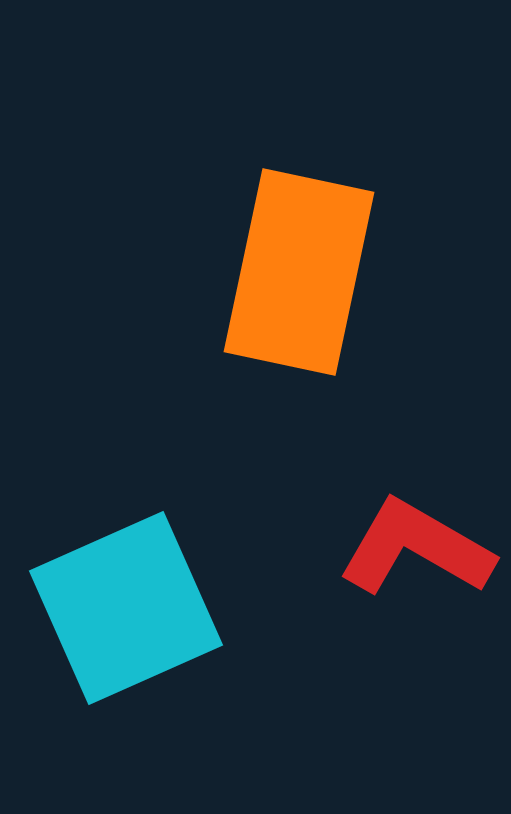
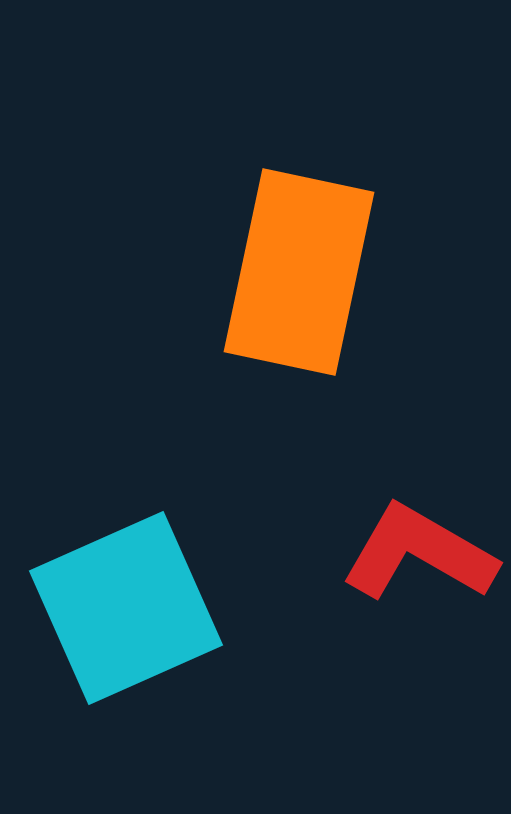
red L-shape: moved 3 px right, 5 px down
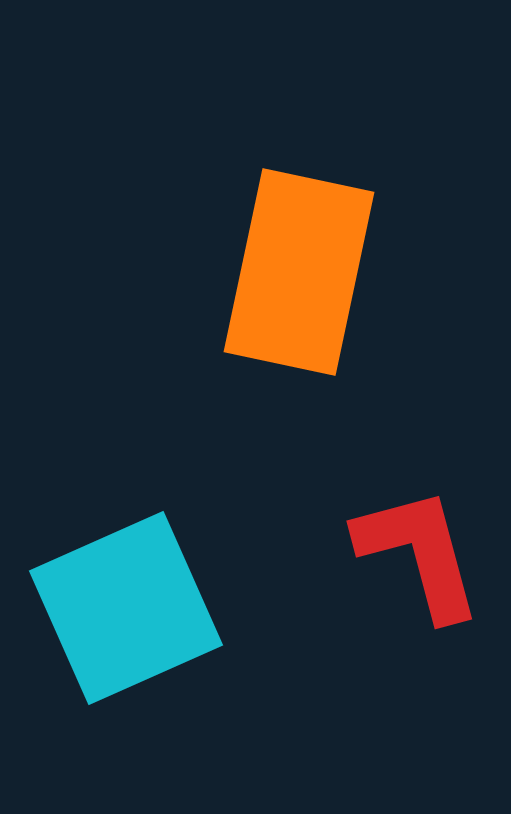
red L-shape: rotated 45 degrees clockwise
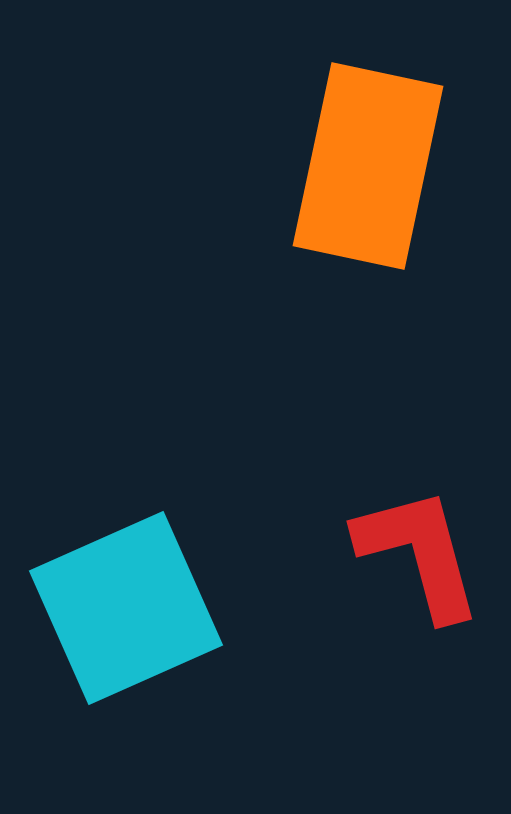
orange rectangle: moved 69 px right, 106 px up
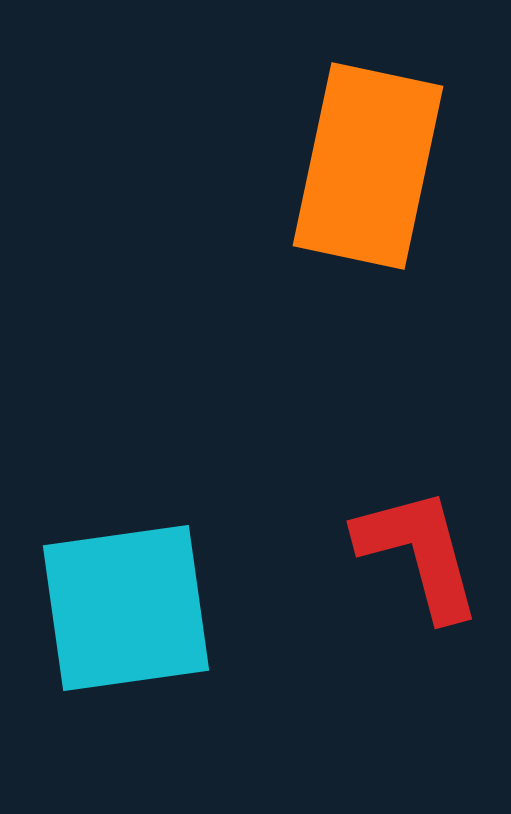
cyan square: rotated 16 degrees clockwise
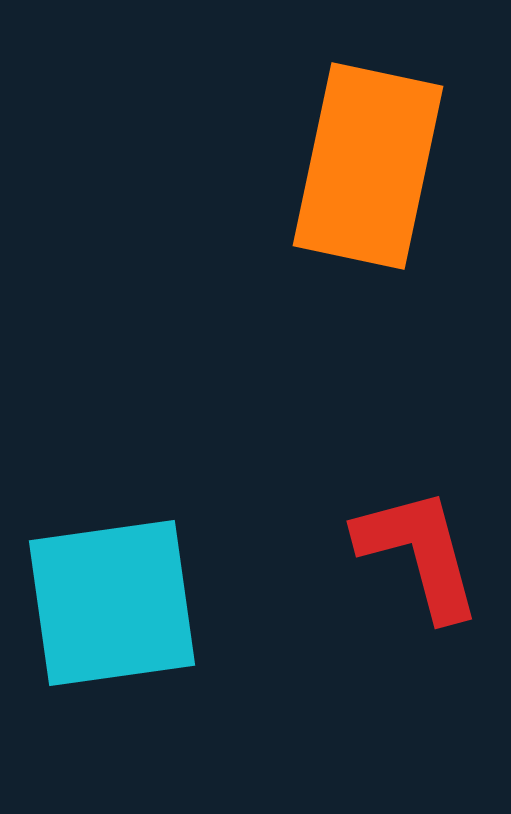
cyan square: moved 14 px left, 5 px up
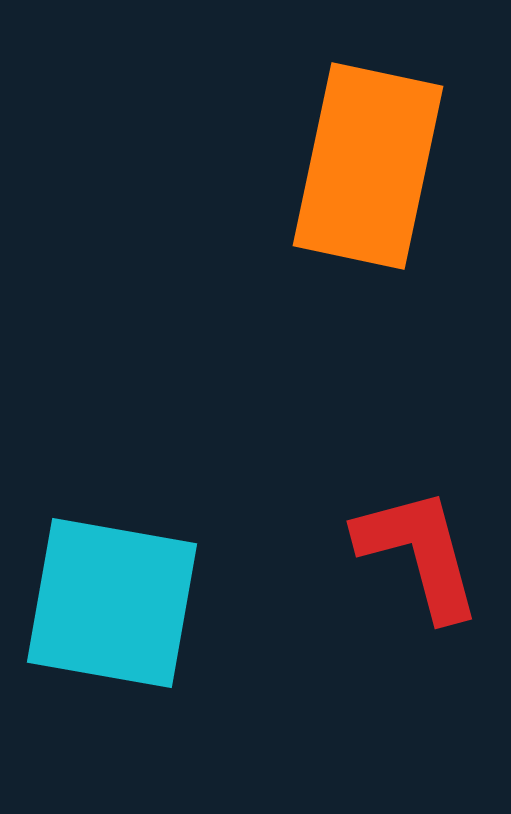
cyan square: rotated 18 degrees clockwise
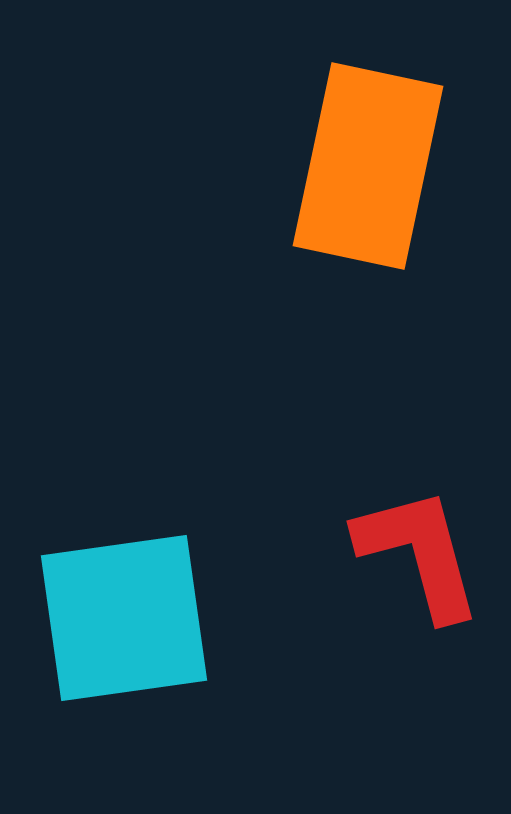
cyan square: moved 12 px right, 15 px down; rotated 18 degrees counterclockwise
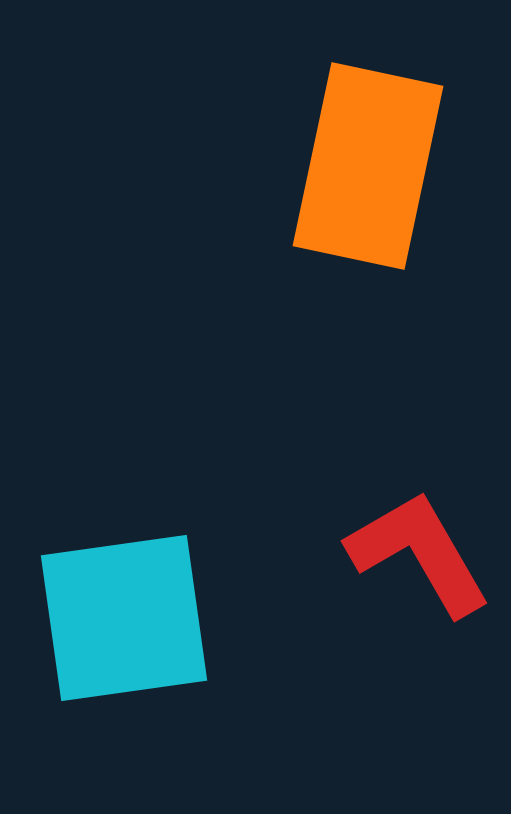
red L-shape: rotated 15 degrees counterclockwise
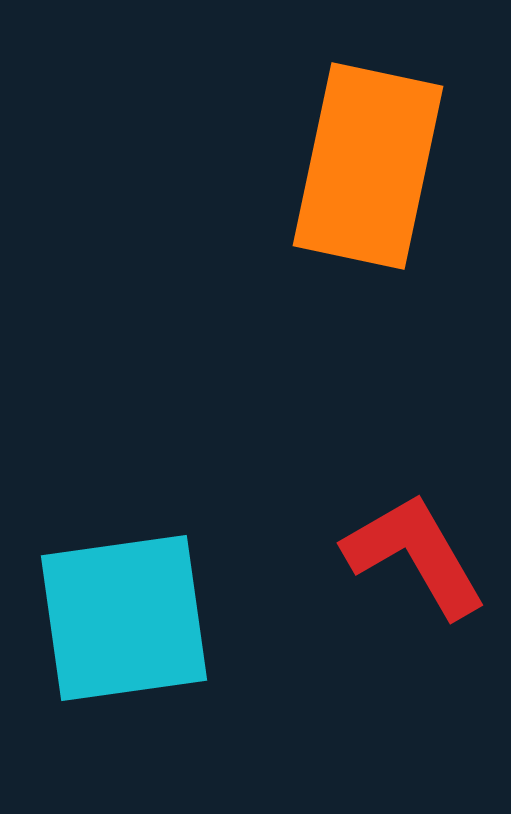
red L-shape: moved 4 px left, 2 px down
